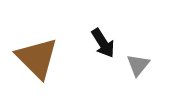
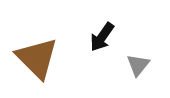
black arrow: moved 1 px left, 6 px up; rotated 68 degrees clockwise
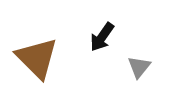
gray triangle: moved 1 px right, 2 px down
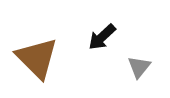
black arrow: rotated 12 degrees clockwise
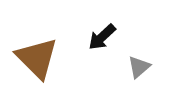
gray triangle: rotated 10 degrees clockwise
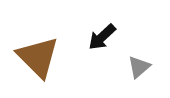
brown triangle: moved 1 px right, 1 px up
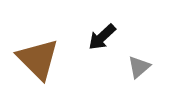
brown triangle: moved 2 px down
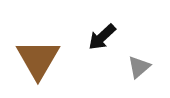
brown triangle: rotated 15 degrees clockwise
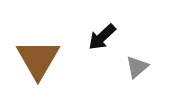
gray triangle: moved 2 px left
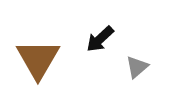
black arrow: moved 2 px left, 2 px down
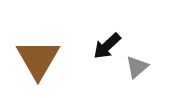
black arrow: moved 7 px right, 7 px down
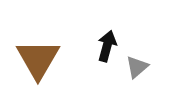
black arrow: rotated 148 degrees clockwise
